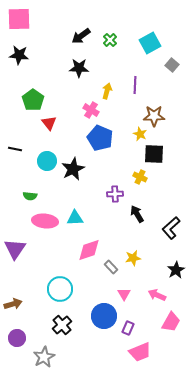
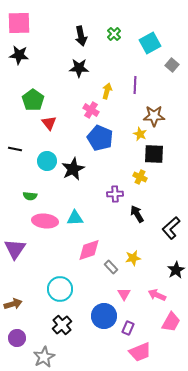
pink square at (19, 19): moved 4 px down
black arrow at (81, 36): rotated 66 degrees counterclockwise
green cross at (110, 40): moved 4 px right, 6 px up
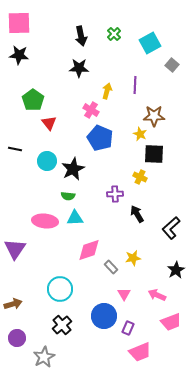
green semicircle at (30, 196): moved 38 px right
pink trapezoid at (171, 322): rotated 40 degrees clockwise
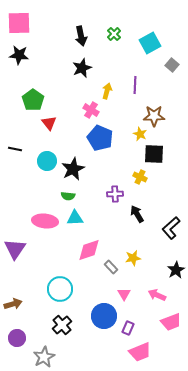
black star at (79, 68): moved 3 px right; rotated 24 degrees counterclockwise
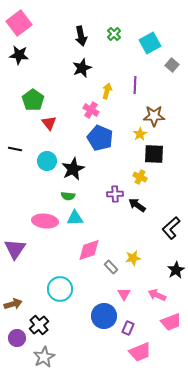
pink square at (19, 23): rotated 35 degrees counterclockwise
yellow star at (140, 134): rotated 16 degrees clockwise
black arrow at (137, 214): moved 9 px up; rotated 24 degrees counterclockwise
black cross at (62, 325): moved 23 px left
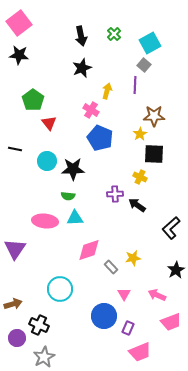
gray square at (172, 65): moved 28 px left
black star at (73, 169): rotated 25 degrees clockwise
black cross at (39, 325): rotated 24 degrees counterclockwise
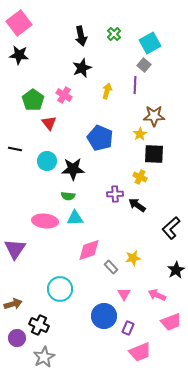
pink cross at (91, 110): moved 27 px left, 15 px up
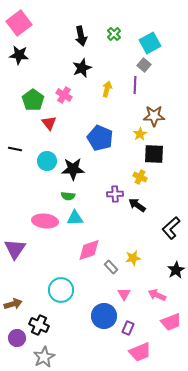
yellow arrow at (107, 91): moved 2 px up
cyan circle at (60, 289): moved 1 px right, 1 px down
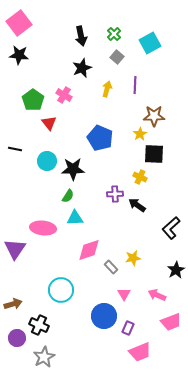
gray square at (144, 65): moved 27 px left, 8 px up
green semicircle at (68, 196): rotated 64 degrees counterclockwise
pink ellipse at (45, 221): moved 2 px left, 7 px down
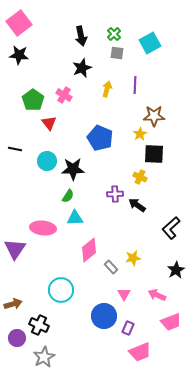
gray square at (117, 57): moved 4 px up; rotated 32 degrees counterclockwise
pink diamond at (89, 250): rotated 20 degrees counterclockwise
